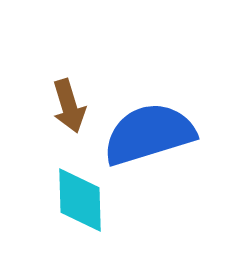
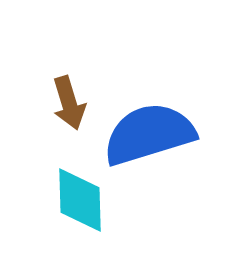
brown arrow: moved 3 px up
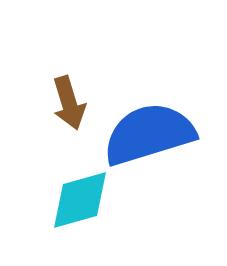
cyan diamond: rotated 76 degrees clockwise
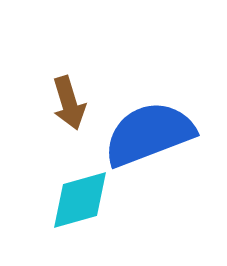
blue semicircle: rotated 4 degrees counterclockwise
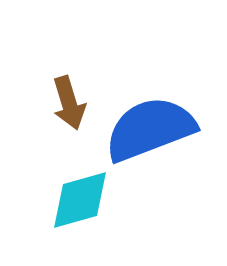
blue semicircle: moved 1 px right, 5 px up
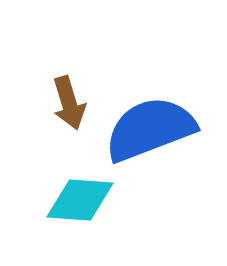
cyan diamond: rotated 20 degrees clockwise
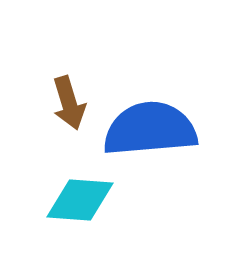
blue semicircle: rotated 16 degrees clockwise
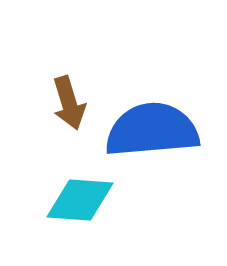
blue semicircle: moved 2 px right, 1 px down
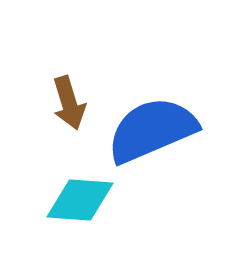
blue semicircle: rotated 18 degrees counterclockwise
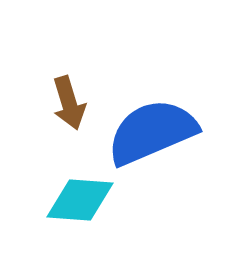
blue semicircle: moved 2 px down
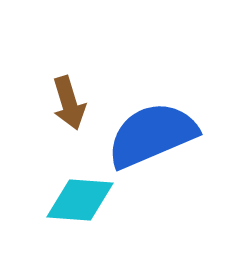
blue semicircle: moved 3 px down
